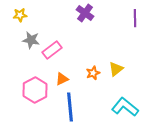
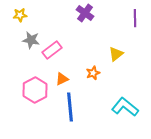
yellow triangle: moved 15 px up
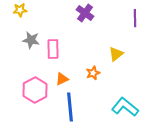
yellow star: moved 5 px up
pink rectangle: moved 1 px right, 1 px up; rotated 54 degrees counterclockwise
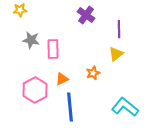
purple cross: moved 1 px right, 2 px down
purple line: moved 16 px left, 11 px down
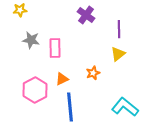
pink rectangle: moved 2 px right, 1 px up
yellow triangle: moved 2 px right
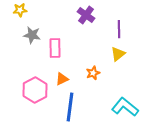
gray star: moved 1 px right, 5 px up
blue line: rotated 12 degrees clockwise
